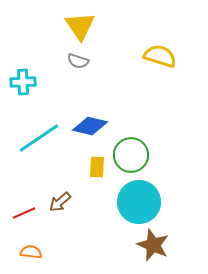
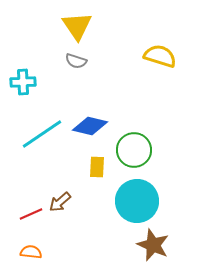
yellow triangle: moved 3 px left
gray semicircle: moved 2 px left
cyan line: moved 3 px right, 4 px up
green circle: moved 3 px right, 5 px up
cyan circle: moved 2 px left, 1 px up
red line: moved 7 px right, 1 px down
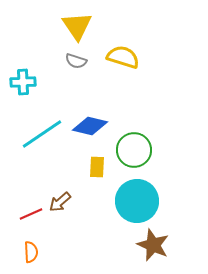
yellow semicircle: moved 37 px left, 1 px down
orange semicircle: rotated 80 degrees clockwise
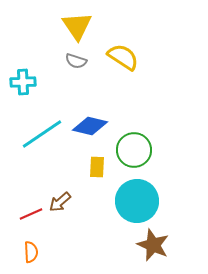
yellow semicircle: rotated 16 degrees clockwise
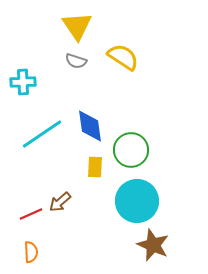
blue diamond: rotated 68 degrees clockwise
green circle: moved 3 px left
yellow rectangle: moved 2 px left
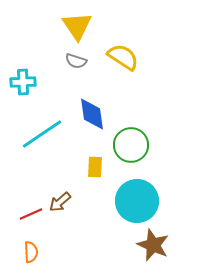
blue diamond: moved 2 px right, 12 px up
green circle: moved 5 px up
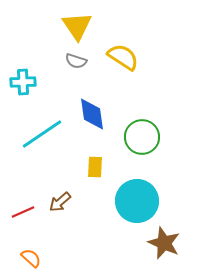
green circle: moved 11 px right, 8 px up
red line: moved 8 px left, 2 px up
brown star: moved 11 px right, 2 px up
orange semicircle: moved 6 px down; rotated 45 degrees counterclockwise
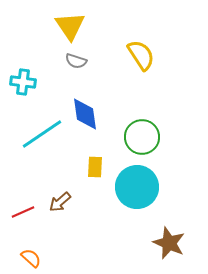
yellow triangle: moved 7 px left
yellow semicircle: moved 18 px right, 2 px up; rotated 24 degrees clockwise
cyan cross: rotated 10 degrees clockwise
blue diamond: moved 7 px left
cyan circle: moved 14 px up
brown star: moved 5 px right
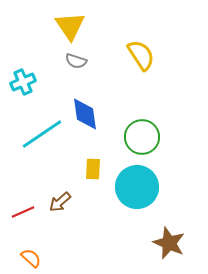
cyan cross: rotated 30 degrees counterclockwise
yellow rectangle: moved 2 px left, 2 px down
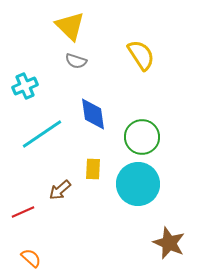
yellow triangle: rotated 12 degrees counterclockwise
cyan cross: moved 2 px right, 4 px down
blue diamond: moved 8 px right
cyan circle: moved 1 px right, 3 px up
brown arrow: moved 12 px up
